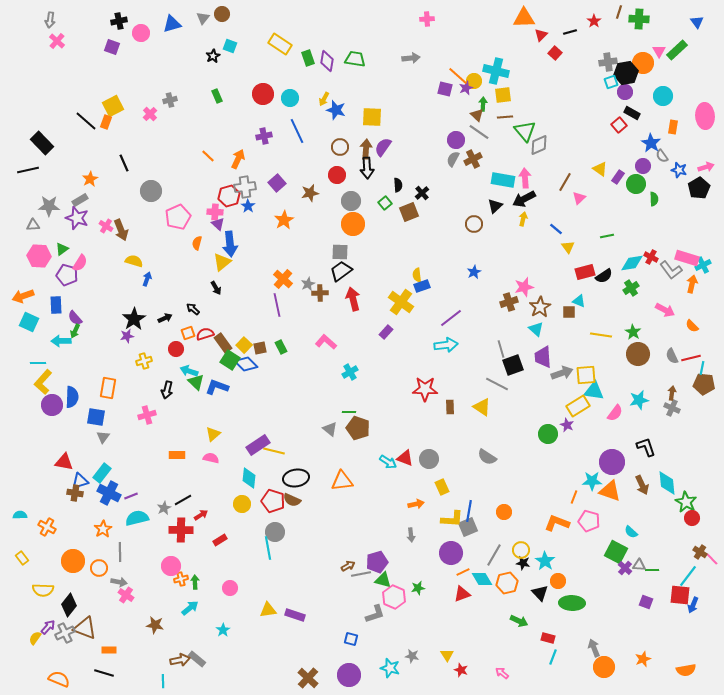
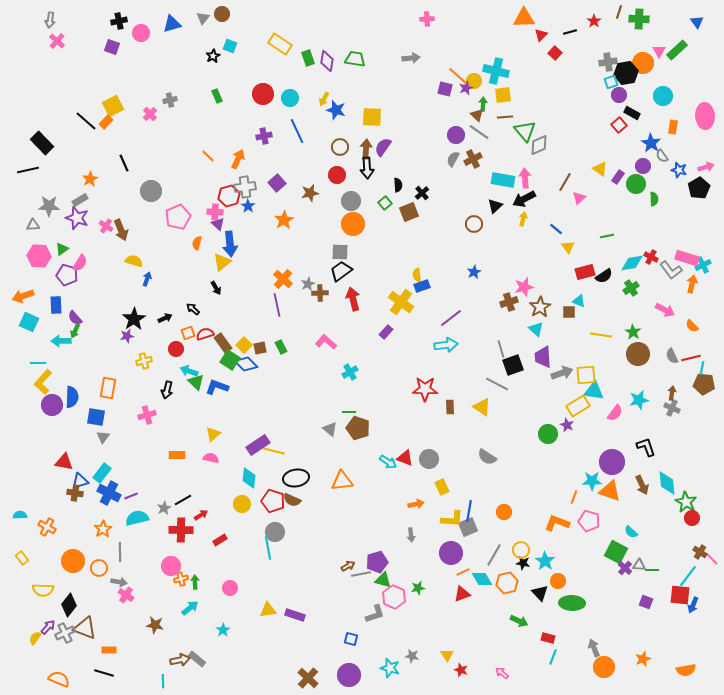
purple circle at (625, 92): moved 6 px left, 3 px down
orange rectangle at (106, 122): rotated 24 degrees clockwise
purple circle at (456, 140): moved 5 px up
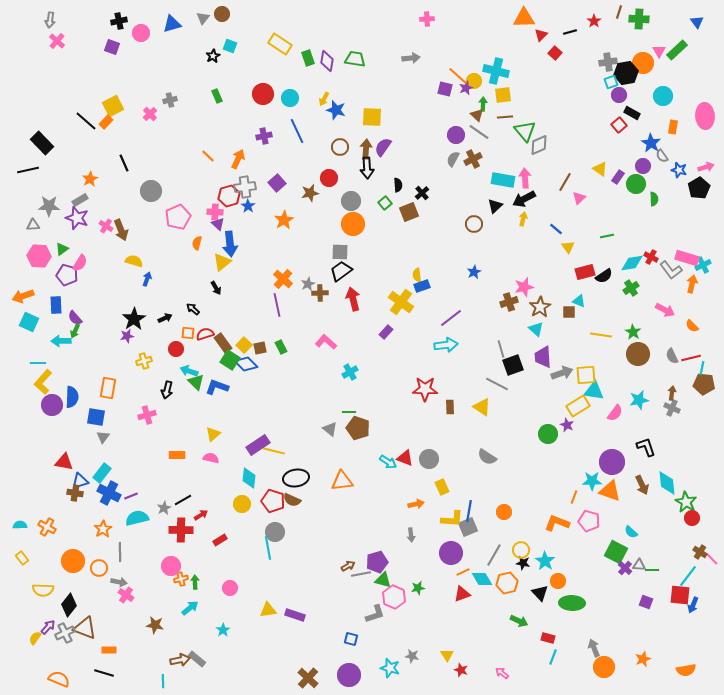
red circle at (337, 175): moved 8 px left, 3 px down
orange square at (188, 333): rotated 24 degrees clockwise
cyan semicircle at (20, 515): moved 10 px down
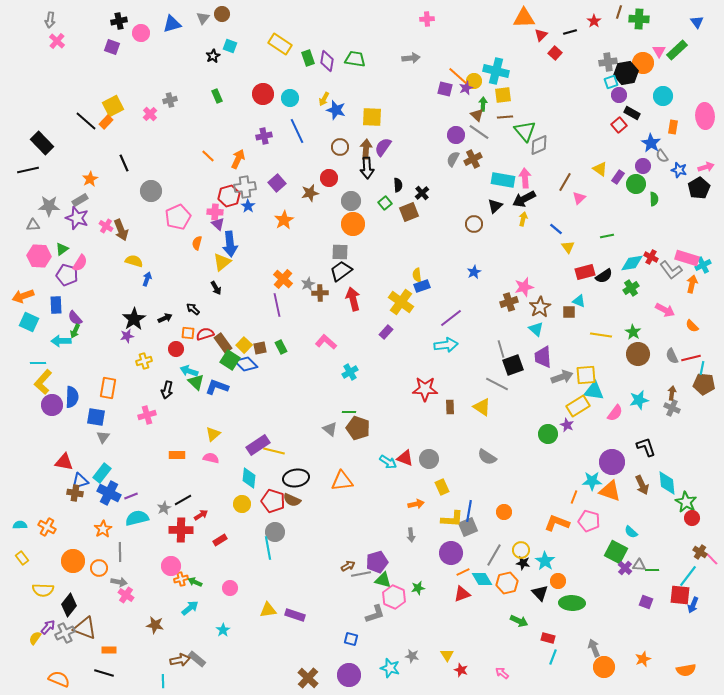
gray arrow at (562, 373): moved 4 px down
green arrow at (195, 582): rotated 64 degrees counterclockwise
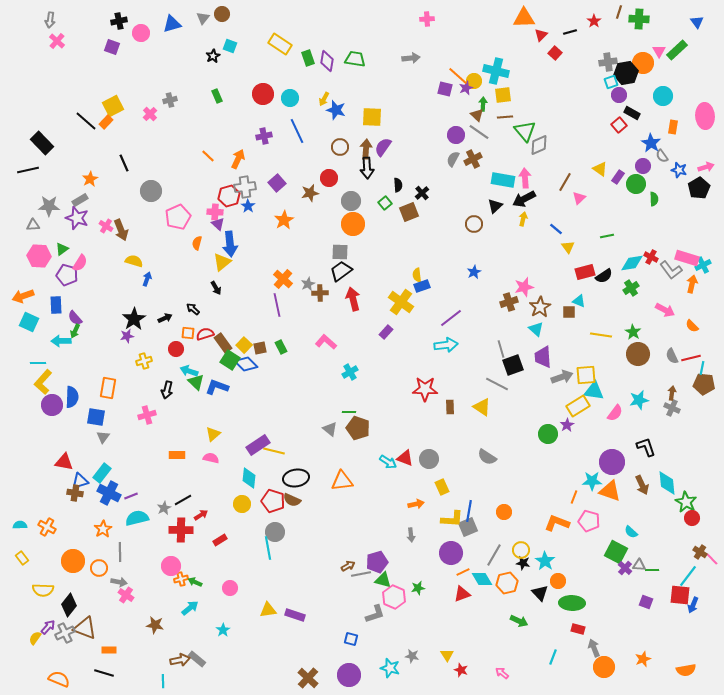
purple star at (567, 425): rotated 16 degrees clockwise
red rectangle at (548, 638): moved 30 px right, 9 px up
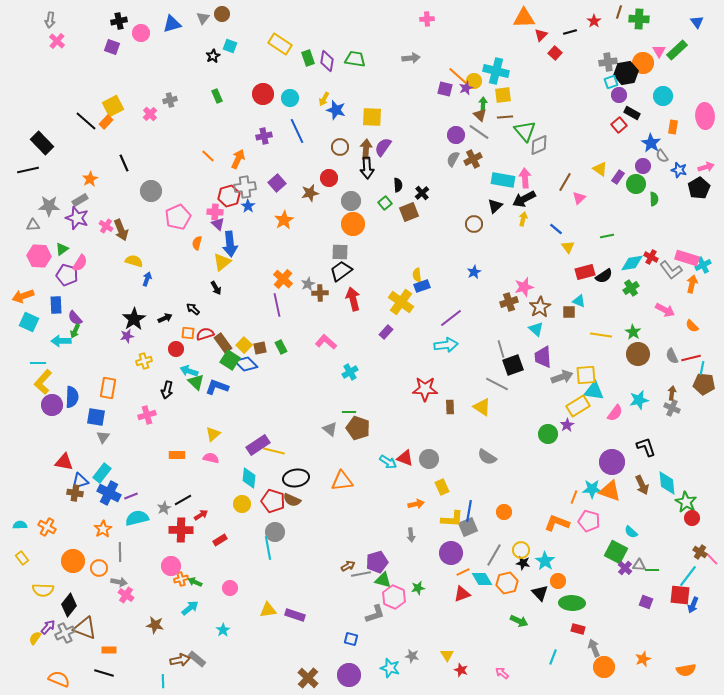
brown triangle at (477, 115): moved 3 px right
cyan star at (592, 481): moved 8 px down
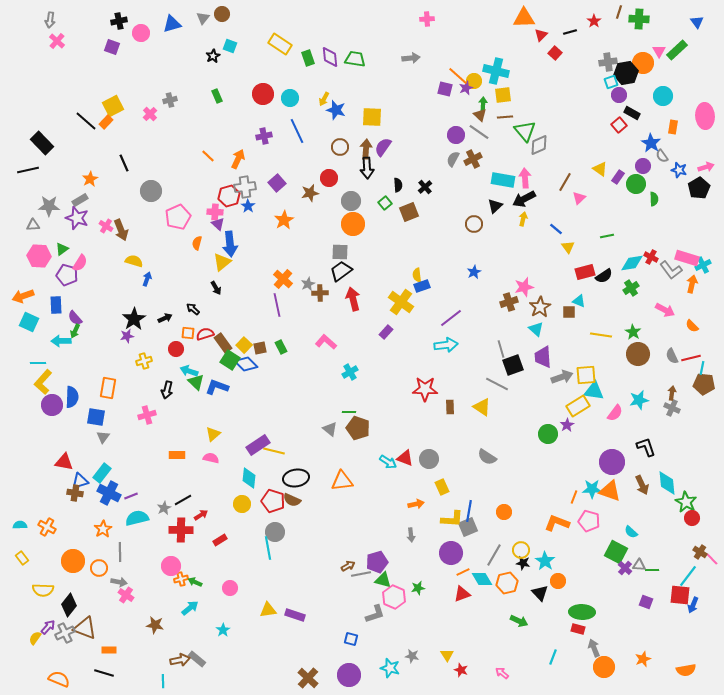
purple diamond at (327, 61): moved 3 px right, 4 px up; rotated 15 degrees counterclockwise
black cross at (422, 193): moved 3 px right, 6 px up
green ellipse at (572, 603): moved 10 px right, 9 px down
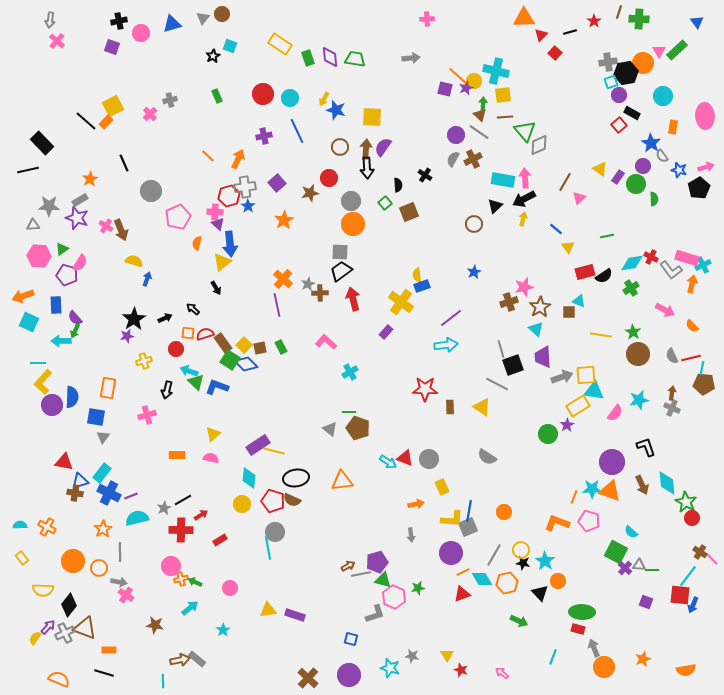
black cross at (425, 187): moved 12 px up; rotated 16 degrees counterclockwise
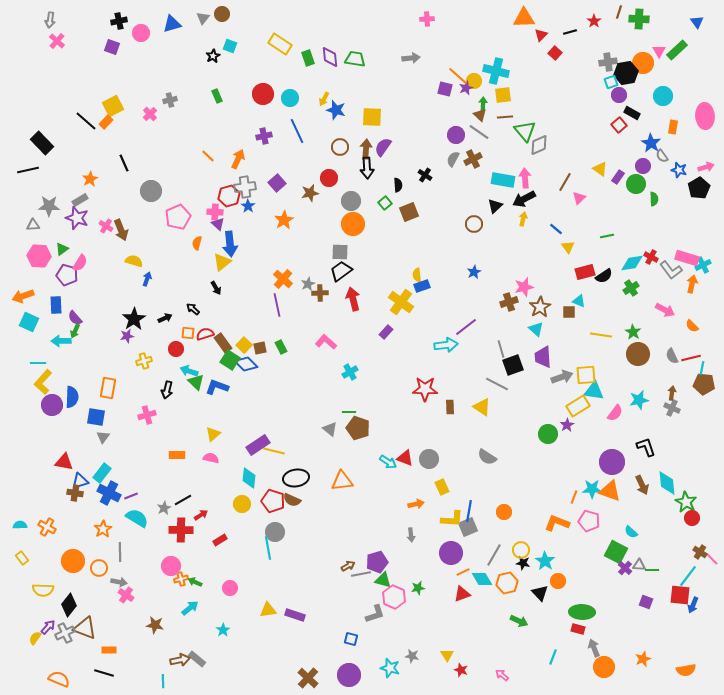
purple line at (451, 318): moved 15 px right, 9 px down
cyan semicircle at (137, 518): rotated 45 degrees clockwise
pink arrow at (502, 673): moved 2 px down
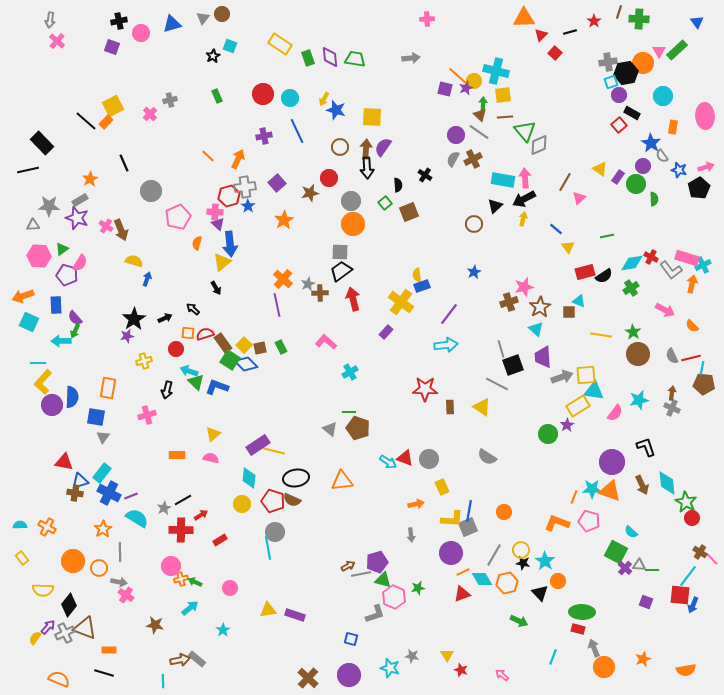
purple line at (466, 327): moved 17 px left, 13 px up; rotated 15 degrees counterclockwise
